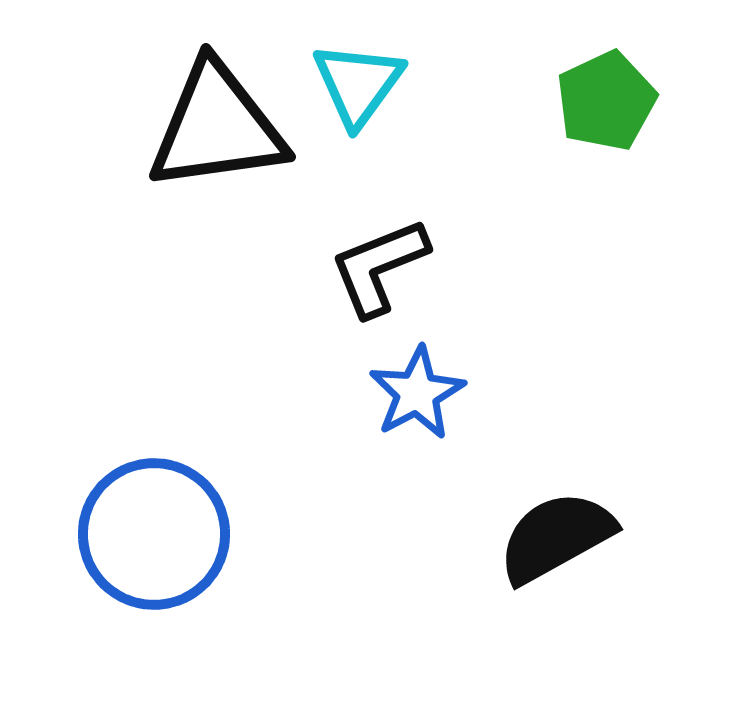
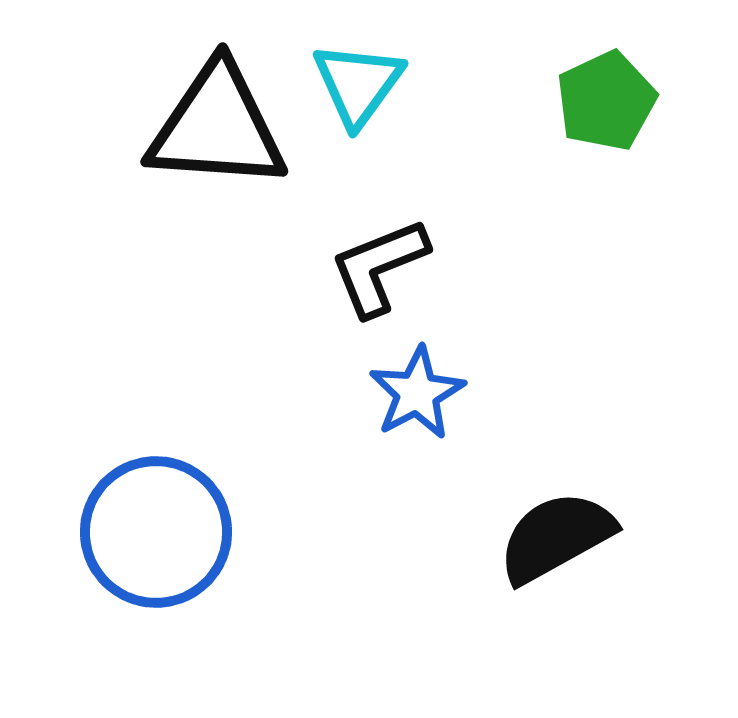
black triangle: rotated 12 degrees clockwise
blue circle: moved 2 px right, 2 px up
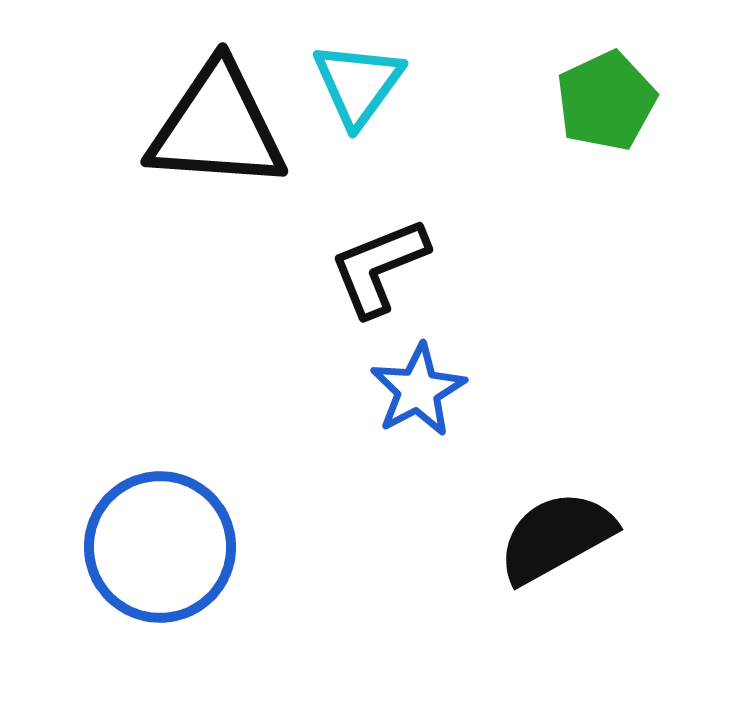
blue star: moved 1 px right, 3 px up
blue circle: moved 4 px right, 15 px down
